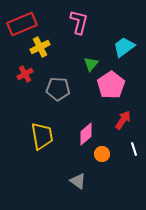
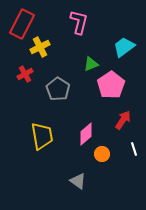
red rectangle: rotated 40 degrees counterclockwise
green triangle: rotated 28 degrees clockwise
gray pentagon: rotated 30 degrees clockwise
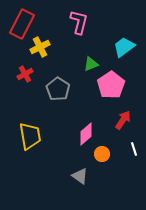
yellow trapezoid: moved 12 px left
gray triangle: moved 2 px right, 5 px up
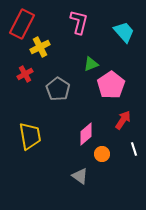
cyan trapezoid: moved 15 px up; rotated 85 degrees clockwise
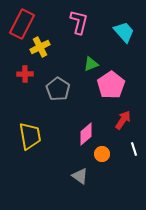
red cross: rotated 28 degrees clockwise
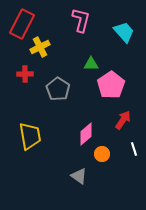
pink L-shape: moved 2 px right, 2 px up
green triangle: rotated 21 degrees clockwise
gray triangle: moved 1 px left
